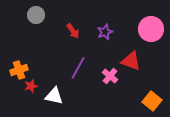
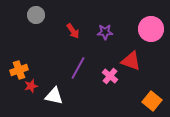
purple star: rotated 21 degrees clockwise
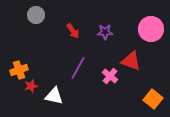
orange square: moved 1 px right, 2 px up
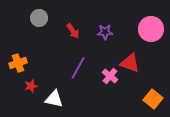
gray circle: moved 3 px right, 3 px down
red triangle: moved 1 px left, 2 px down
orange cross: moved 1 px left, 7 px up
white triangle: moved 3 px down
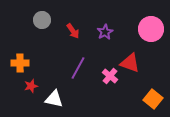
gray circle: moved 3 px right, 2 px down
purple star: rotated 28 degrees counterclockwise
orange cross: moved 2 px right; rotated 18 degrees clockwise
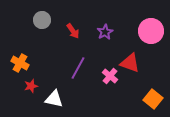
pink circle: moved 2 px down
orange cross: rotated 30 degrees clockwise
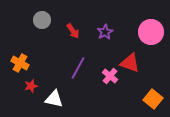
pink circle: moved 1 px down
